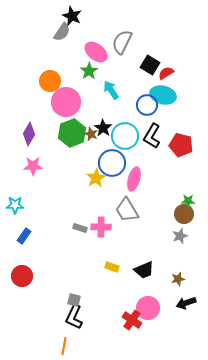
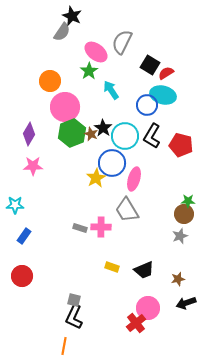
pink circle at (66, 102): moved 1 px left, 5 px down
red cross at (132, 320): moved 4 px right, 3 px down; rotated 18 degrees clockwise
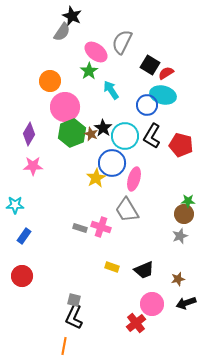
pink cross at (101, 227): rotated 18 degrees clockwise
pink circle at (148, 308): moved 4 px right, 4 px up
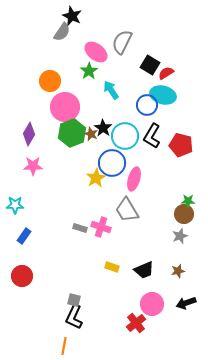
brown star at (178, 279): moved 8 px up
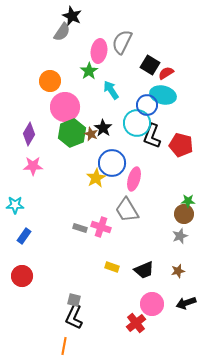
pink ellipse at (96, 52): moved 3 px right, 1 px up; rotated 60 degrees clockwise
cyan circle at (125, 136): moved 12 px right, 13 px up
black L-shape at (152, 136): rotated 10 degrees counterclockwise
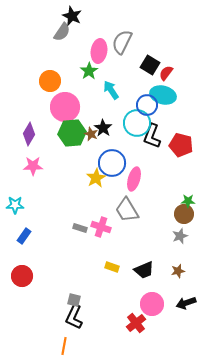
red semicircle at (166, 73): rotated 21 degrees counterclockwise
green hexagon at (72, 133): rotated 16 degrees clockwise
